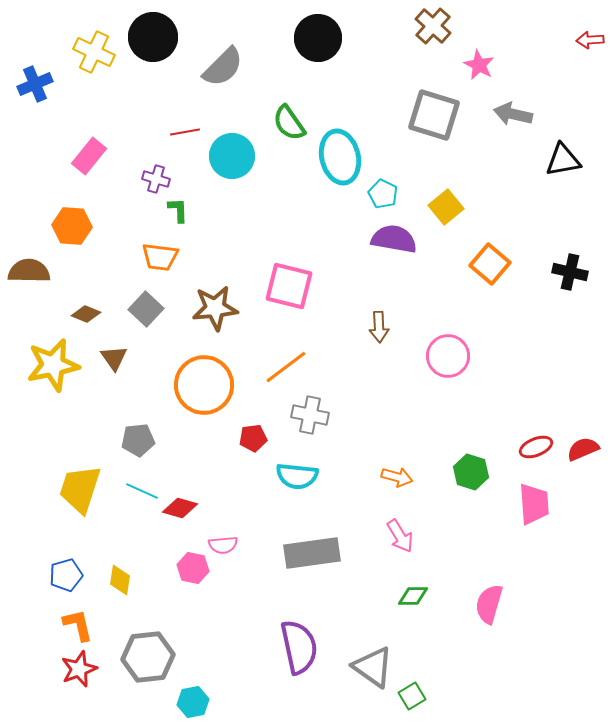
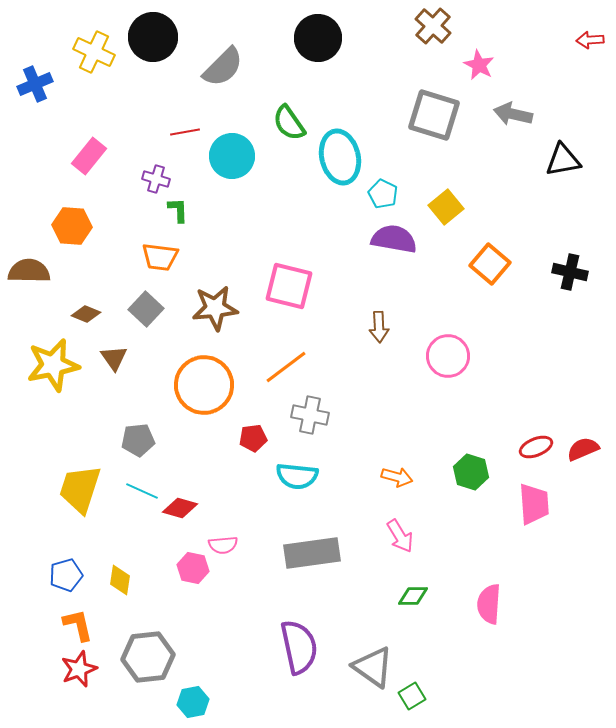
pink semicircle at (489, 604): rotated 12 degrees counterclockwise
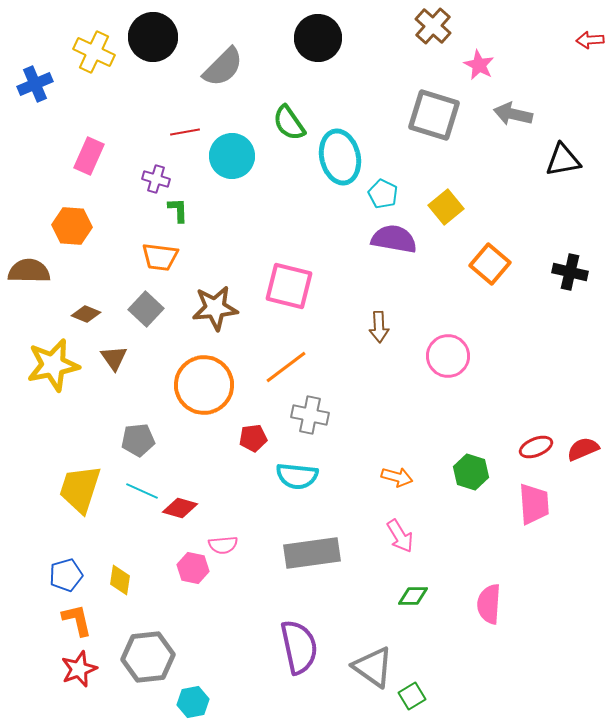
pink rectangle at (89, 156): rotated 15 degrees counterclockwise
orange L-shape at (78, 625): moved 1 px left, 5 px up
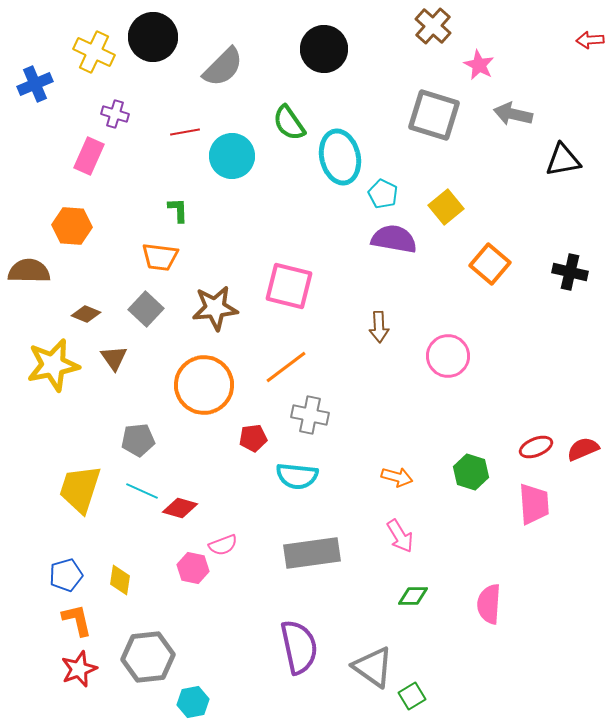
black circle at (318, 38): moved 6 px right, 11 px down
purple cross at (156, 179): moved 41 px left, 65 px up
pink semicircle at (223, 545): rotated 16 degrees counterclockwise
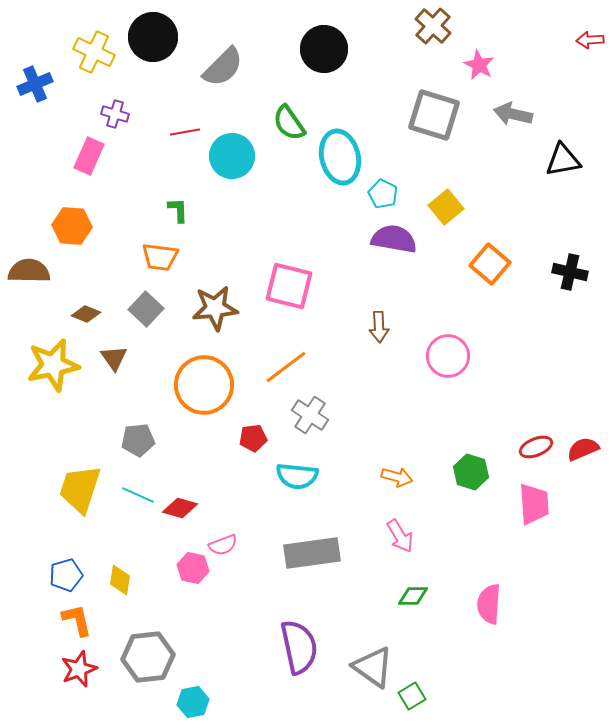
gray cross at (310, 415): rotated 21 degrees clockwise
cyan line at (142, 491): moved 4 px left, 4 px down
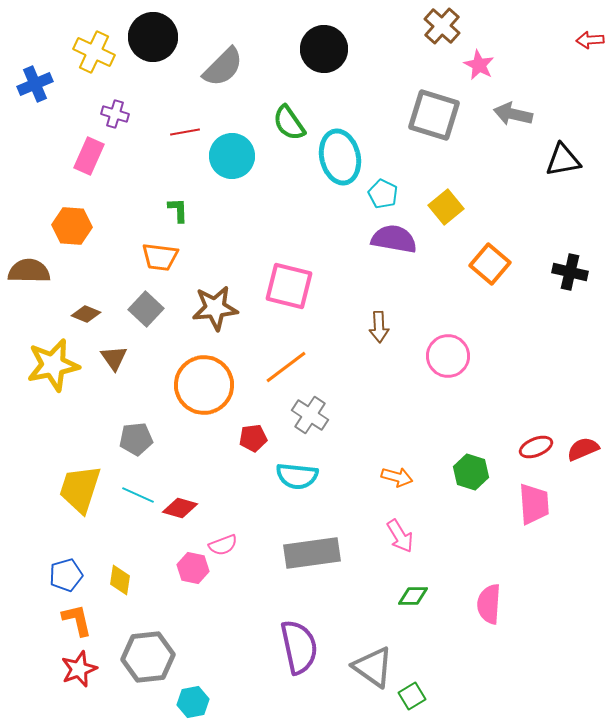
brown cross at (433, 26): moved 9 px right
gray pentagon at (138, 440): moved 2 px left, 1 px up
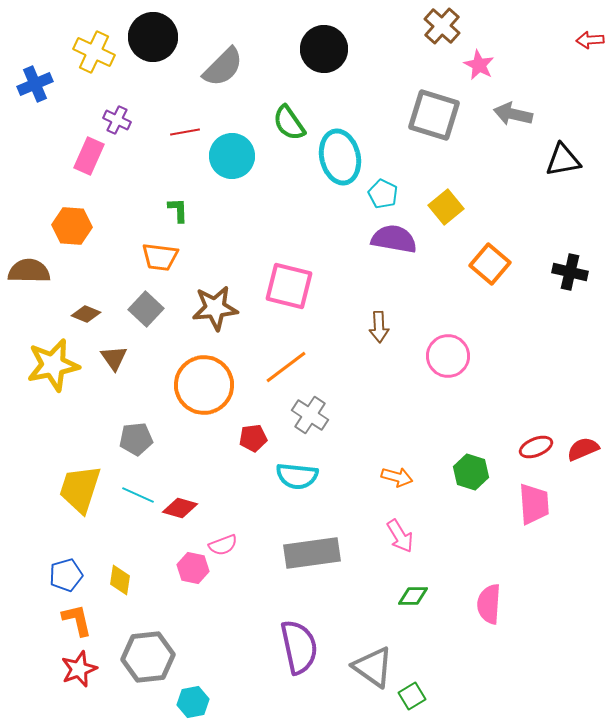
purple cross at (115, 114): moved 2 px right, 6 px down; rotated 8 degrees clockwise
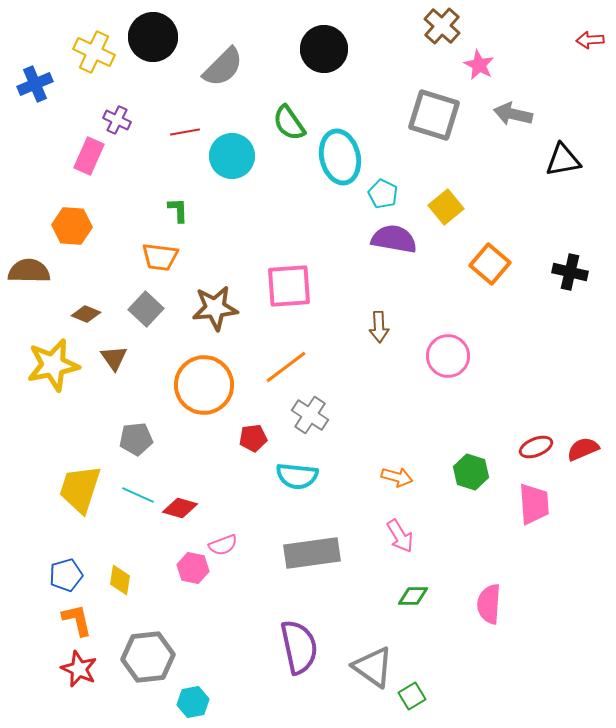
pink square at (289, 286): rotated 18 degrees counterclockwise
red star at (79, 669): rotated 27 degrees counterclockwise
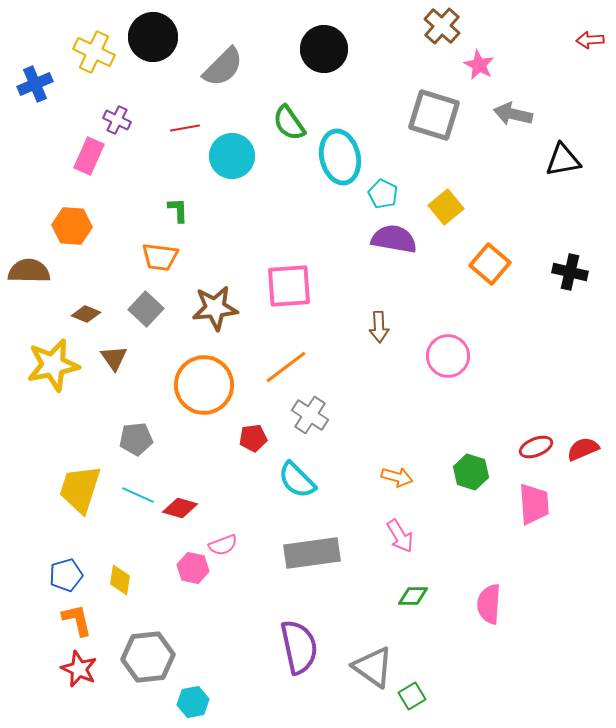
red line at (185, 132): moved 4 px up
cyan semicircle at (297, 476): moved 4 px down; rotated 39 degrees clockwise
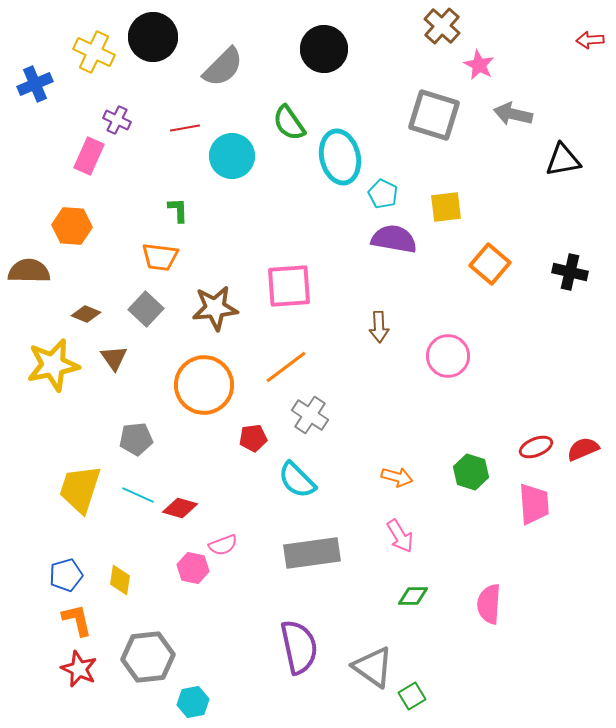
yellow square at (446, 207): rotated 32 degrees clockwise
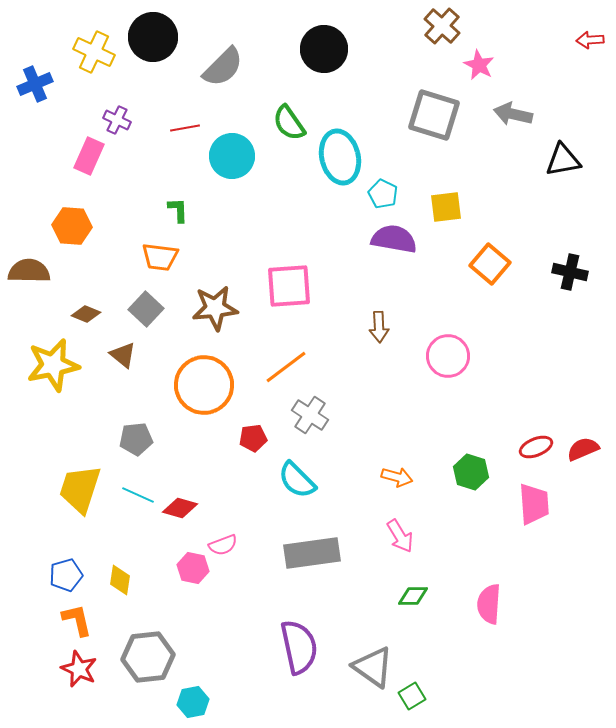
brown triangle at (114, 358): moved 9 px right, 3 px up; rotated 16 degrees counterclockwise
